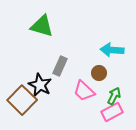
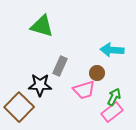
brown circle: moved 2 px left
black star: rotated 25 degrees counterclockwise
pink trapezoid: moved 1 px up; rotated 60 degrees counterclockwise
green arrow: moved 1 px down
brown square: moved 3 px left, 7 px down
pink rectangle: rotated 10 degrees counterclockwise
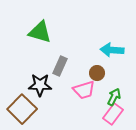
green triangle: moved 2 px left, 6 px down
brown square: moved 3 px right, 2 px down
pink rectangle: moved 1 px right, 2 px down; rotated 15 degrees counterclockwise
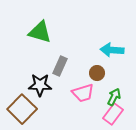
pink trapezoid: moved 1 px left, 3 px down
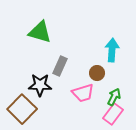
cyan arrow: rotated 90 degrees clockwise
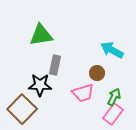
green triangle: moved 1 px right, 3 px down; rotated 25 degrees counterclockwise
cyan arrow: rotated 65 degrees counterclockwise
gray rectangle: moved 5 px left, 1 px up; rotated 12 degrees counterclockwise
